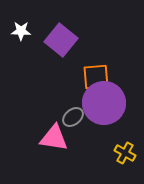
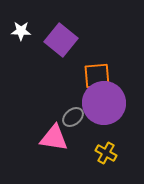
orange square: moved 1 px right, 1 px up
yellow cross: moved 19 px left
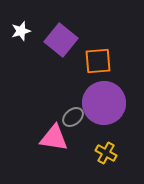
white star: rotated 18 degrees counterclockwise
orange square: moved 1 px right, 15 px up
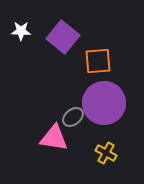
white star: rotated 18 degrees clockwise
purple square: moved 2 px right, 3 px up
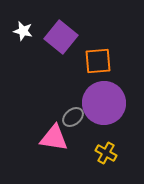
white star: moved 2 px right; rotated 12 degrees clockwise
purple square: moved 2 px left
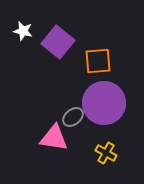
purple square: moved 3 px left, 5 px down
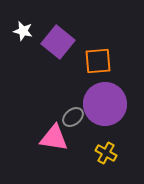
purple circle: moved 1 px right, 1 px down
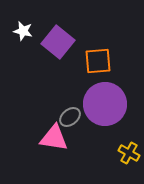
gray ellipse: moved 3 px left
yellow cross: moved 23 px right
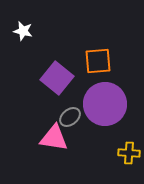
purple square: moved 1 px left, 36 px down
yellow cross: rotated 25 degrees counterclockwise
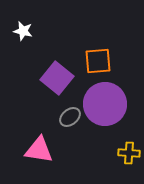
pink triangle: moved 15 px left, 12 px down
